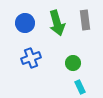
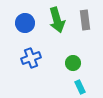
green arrow: moved 3 px up
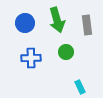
gray rectangle: moved 2 px right, 5 px down
blue cross: rotated 18 degrees clockwise
green circle: moved 7 px left, 11 px up
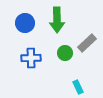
green arrow: rotated 15 degrees clockwise
gray rectangle: moved 18 px down; rotated 54 degrees clockwise
green circle: moved 1 px left, 1 px down
cyan rectangle: moved 2 px left
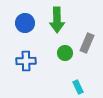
gray rectangle: rotated 24 degrees counterclockwise
blue cross: moved 5 px left, 3 px down
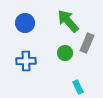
green arrow: moved 11 px right, 1 px down; rotated 140 degrees clockwise
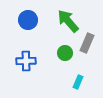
blue circle: moved 3 px right, 3 px up
cyan rectangle: moved 5 px up; rotated 48 degrees clockwise
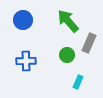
blue circle: moved 5 px left
gray rectangle: moved 2 px right
green circle: moved 2 px right, 2 px down
